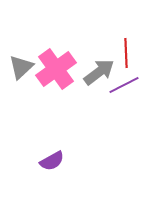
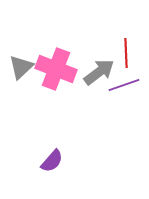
pink cross: rotated 33 degrees counterclockwise
purple line: rotated 8 degrees clockwise
purple semicircle: rotated 20 degrees counterclockwise
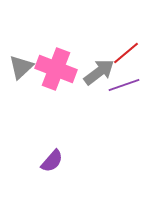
red line: rotated 52 degrees clockwise
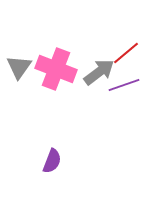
gray triangle: moved 2 px left; rotated 12 degrees counterclockwise
purple semicircle: rotated 20 degrees counterclockwise
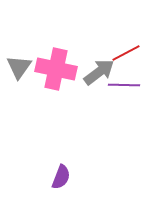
red line: rotated 12 degrees clockwise
pink cross: rotated 9 degrees counterclockwise
purple line: rotated 20 degrees clockwise
purple semicircle: moved 9 px right, 16 px down
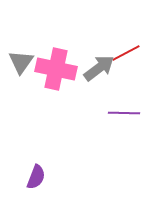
gray triangle: moved 2 px right, 5 px up
gray arrow: moved 4 px up
purple line: moved 28 px down
purple semicircle: moved 25 px left
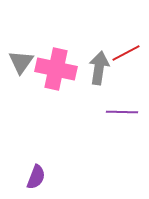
gray arrow: rotated 44 degrees counterclockwise
purple line: moved 2 px left, 1 px up
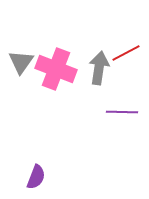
pink cross: rotated 9 degrees clockwise
